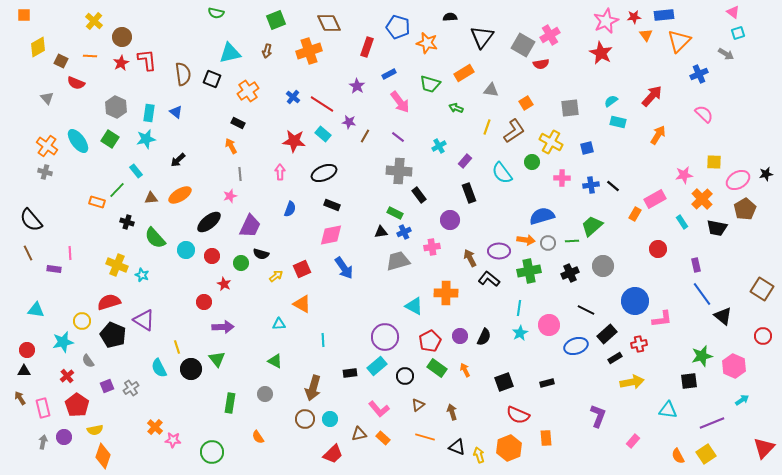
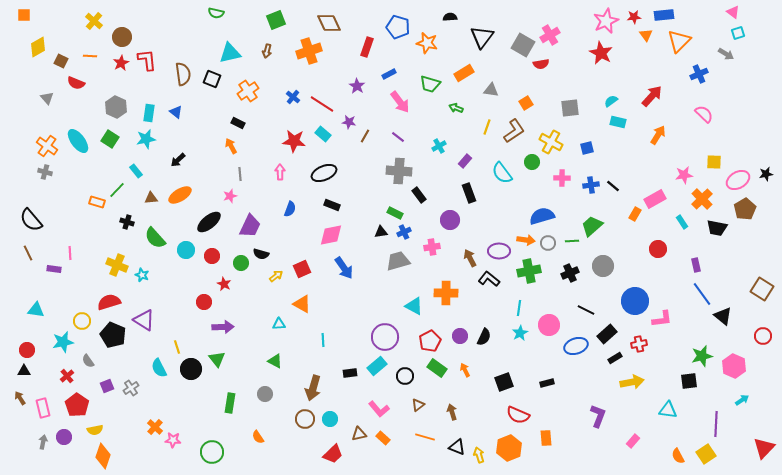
purple line at (712, 423): moved 4 px right, 1 px down; rotated 65 degrees counterclockwise
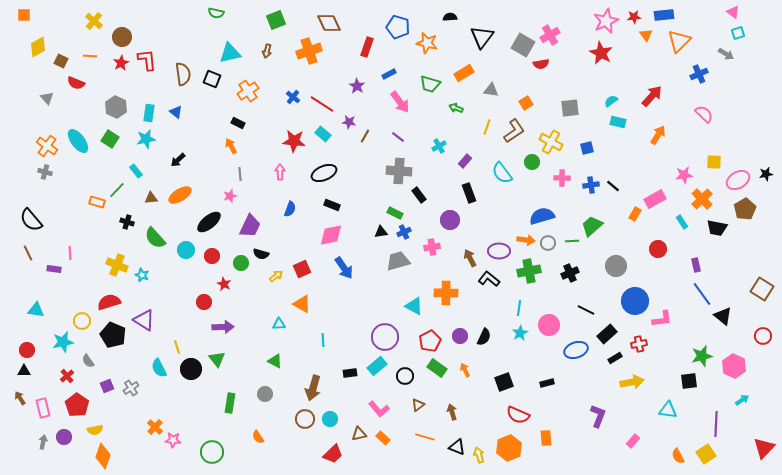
gray circle at (603, 266): moved 13 px right
blue ellipse at (576, 346): moved 4 px down
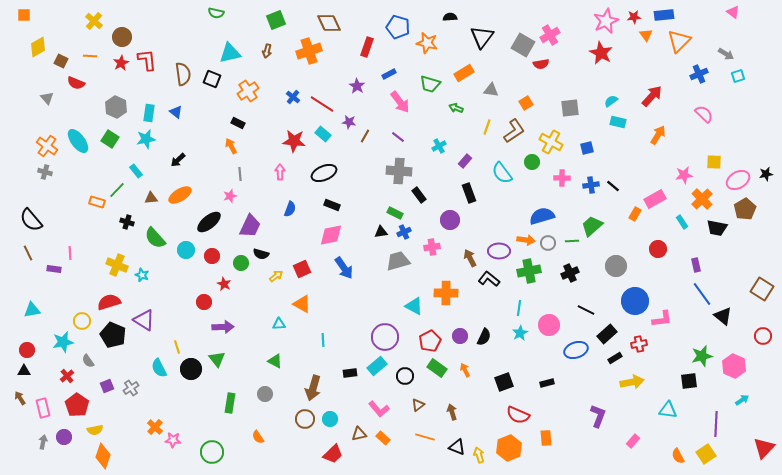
cyan square at (738, 33): moved 43 px down
cyan triangle at (36, 310): moved 4 px left; rotated 18 degrees counterclockwise
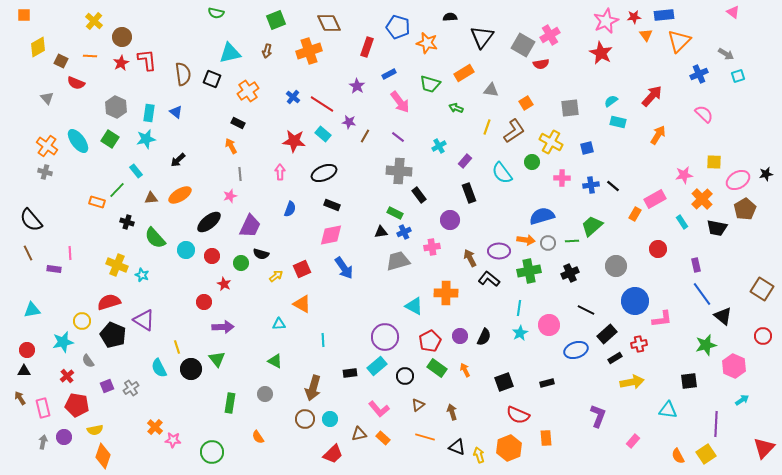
green star at (702, 356): moved 4 px right, 11 px up
red pentagon at (77, 405): rotated 25 degrees counterclockwise
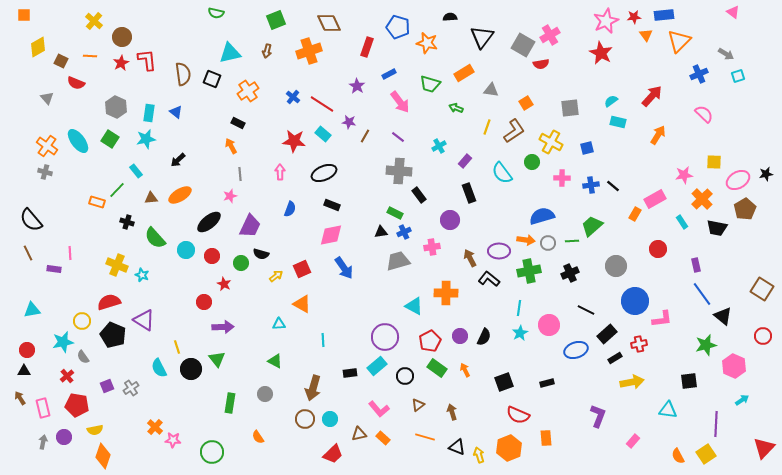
gray semicircle at (88, 361): moved 5 px left, 4 px up
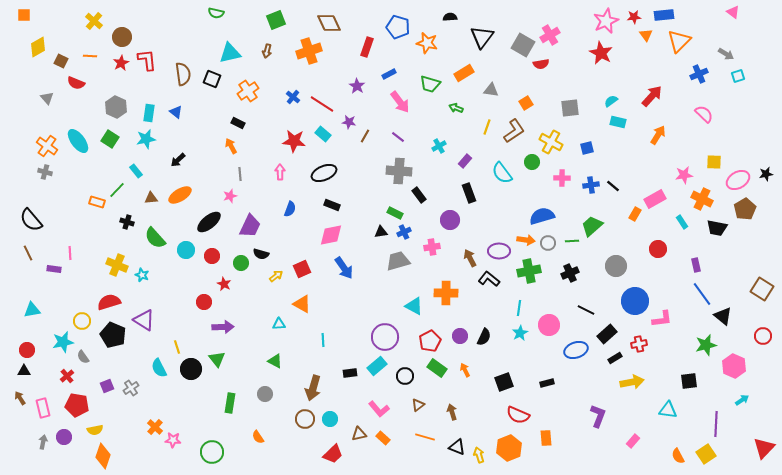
orange cross at (702, 199): rotated 20 degrees counterclockwise
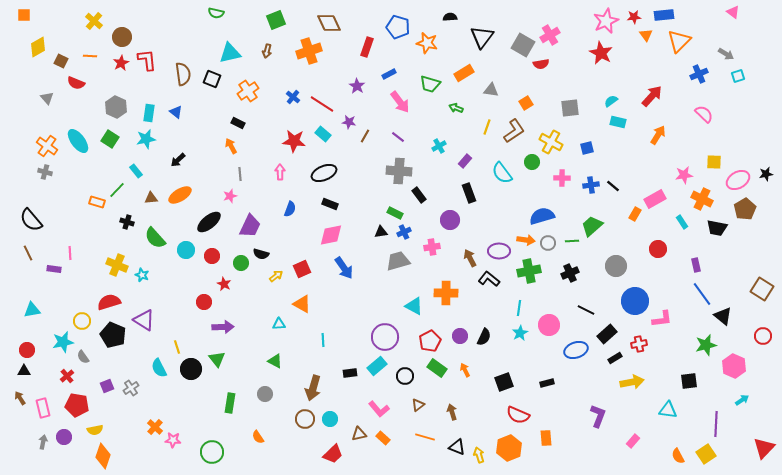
black rectangle at (332, 205): moved 2 px left, 1 px up
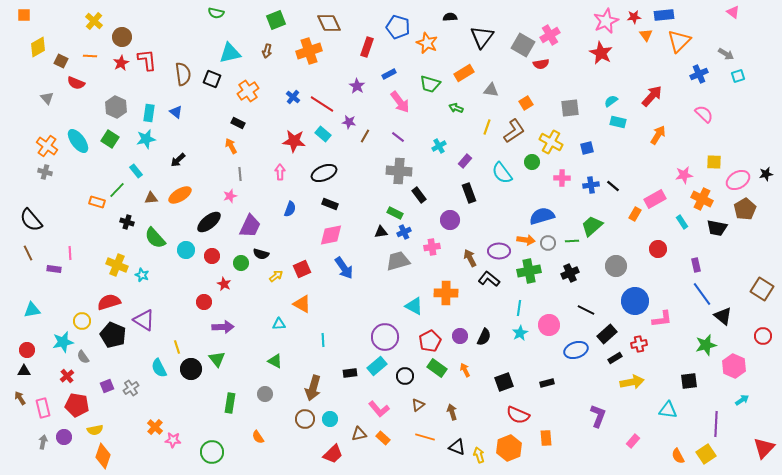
orange star at (427, 43): rotated 10 degrees clockwise
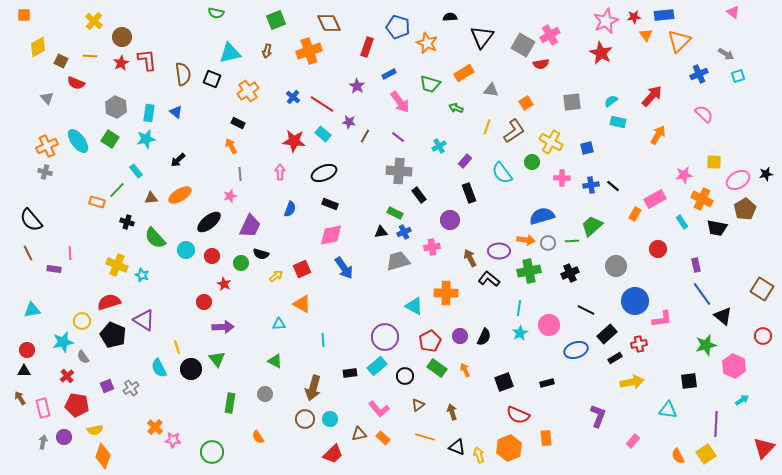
gray square at (570, 108): moved 2 px right, 6 px up
orange cross at (47, 146): rotated 30 degrees clockwise
